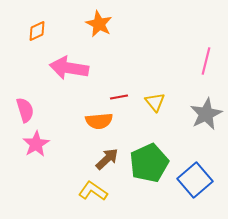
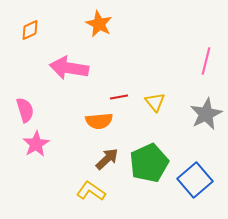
orange diamond: moved 7 px left, 1 px up
yellow L-shape: moved 2 px left
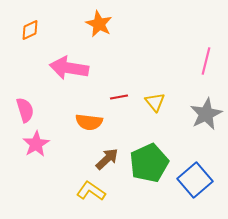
orange semicircle: moved 10 px left, 1 px down; rotated 12 degrees clockwise
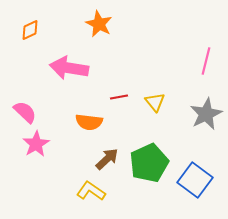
pink semicircle: moved 2 px down; rotated 30 degrees counterclockwise
blue square: rotated 12 degrees counterclockwise
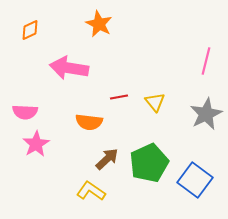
pink semicircle: rotated 140 degrees clockwise
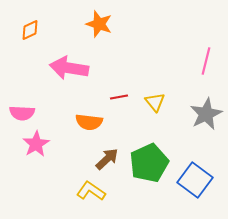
orange star: rotated 8 degrees counterclockwise
pink semicircle: moved 3 px left, 1 px down
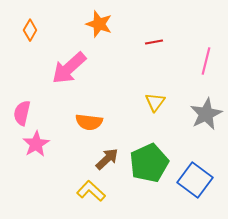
orange diamond: rotated 35 degrees counterclockwise
pink arrow: rotated 51 degrees counterclockwise
red line: moved 35 px right, 55 px up
yellow triangle: rotated 15 degrees clockwise
pink semicircle: rotated 100 degrees clockwise
yellow L-shape: rotated 8 degrees clockwise
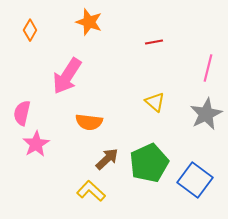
orange star: moved 10 px left, 2 px up
pink line: moved 2 px right, 7 px down
pink arrow: moved 2 px left, 8 px down; rotated 15 degrees counterclockwise
yellow triangle: rotated 25 degrees counterclockwise
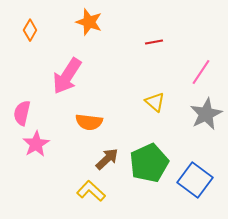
pink line: moved 7 px left, 4 px down; rotated 20 degrees clockwise
